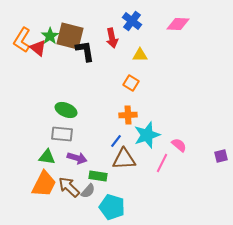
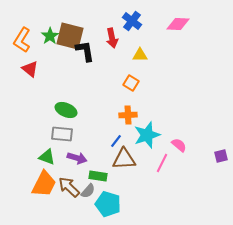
red triangle: moved 8 px left, 21 px down
green triangle: rotated 12 degrees clockwise
cyan pentagon: moved 4 px left, 3 px up
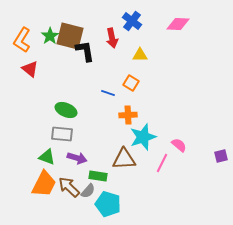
cyan star: moved 4 px left, 2 px down
blue line: moved 8 px left, 48 px up; rotated 72 degrees clockwise
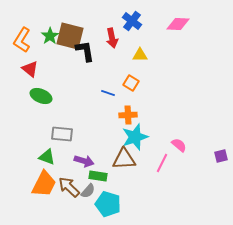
green ellipse: moved 25 px left, 14 px up
cyan star: moved 8 px left
purple arrow: moved 7 px right, 3 px down
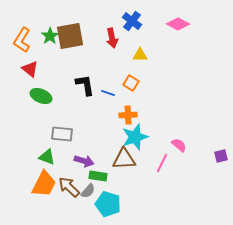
pink diamond: rotated 25 degrees clockwise
brown square: rotated 24 degrees counterclockwise
black L-shape: moved 34 px down
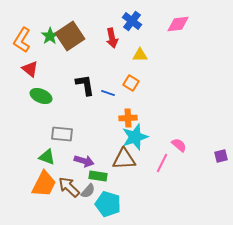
pink diamond: rotated 35 degrees counterclockwise
brown square: rotated 24 degrees counterclockwise
orange cross: moved 3 px down
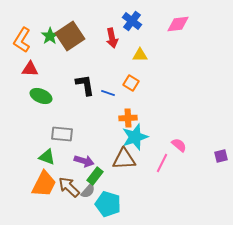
red triangle: rotated 36 degrees counterclockwise
green rectangle: moved 3 px left; rotated 60 degrees counterclockwise
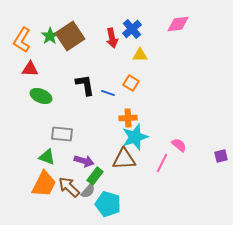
blue cross: moved 8 px down; rotated 12 degrees clockwise
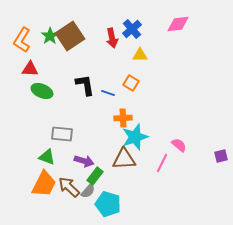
green ellipse: moved 1 px right, 5 px up
orange cross: moved 5 px left
